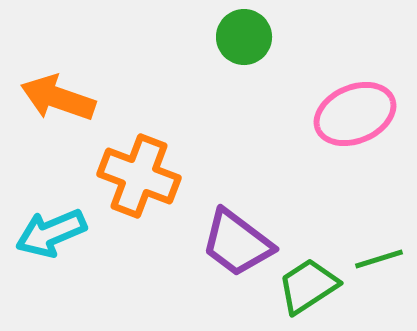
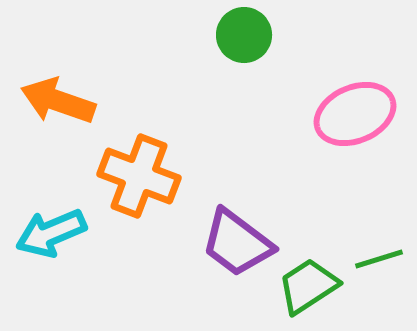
green circle: moved 2 px up
orange arrow: moved 3 px down
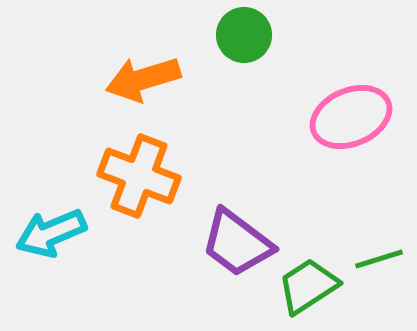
orange arrow: moved 85 px right, 22 px up; rotated 36 degrees counterclockwise
pink ellipse: moved 4 px left, 3 px down
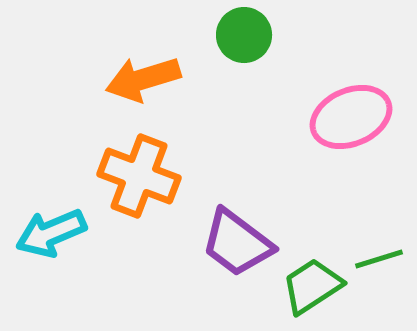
green trapezoid: moved 4 px right
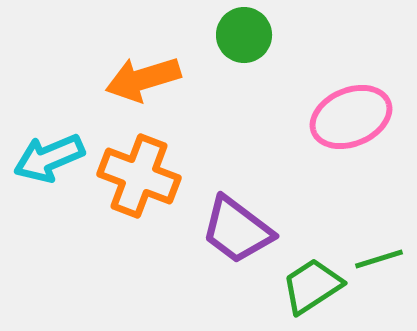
cyan arrow: moved 2 px left, 75 px up
purple trapezoid: moved 13 px up
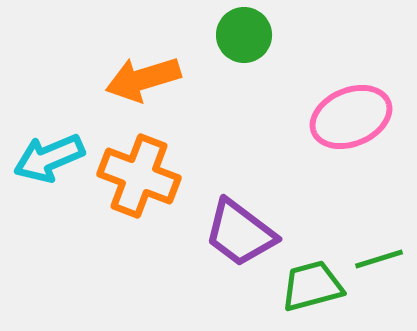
purple trapezoid: moved 3 px right, 3 px down
green trapezoid: rotated 18 degrees clockwise
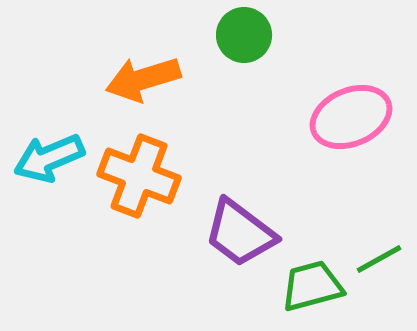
green line: rotated 12 degrees counterclockwise
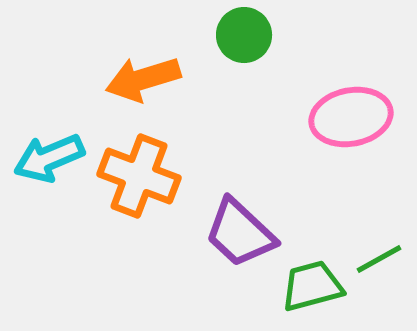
pink ellipse: rotated 12 degrees clockwise
purple trapezoid: rotated 6 degrees clockwise
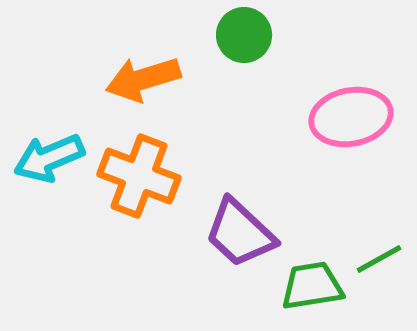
green trapezoid: rotated 6 degrees clockwise
